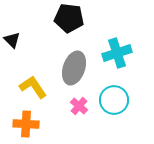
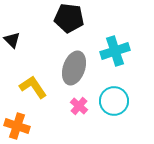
cyan cross: moved 2 px left, 2 px up
cyan circle: moved 1 px down
orange cross: moved 9 px left, 2 px down; rotated 15 degrees clockwise
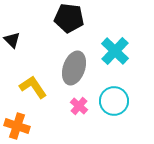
cyan cross: rotated 28 degrees counterclockwise
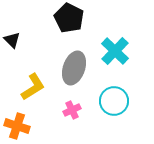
black pentagon: rotated 20 degrees clockwise
yellow L-shape: rotated 92 degrees clockwise
pink cross: moved 7 px left, 4 px down; rotated 24 degrees clockwise
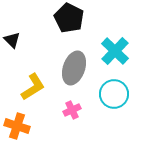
cyan circle: moved 7 px up
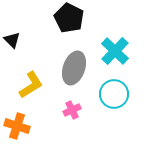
yellow L-shape: moved 2 px left, 2 px up
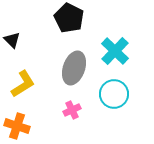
yellow L-shape: moved 8 px left, 1 px up
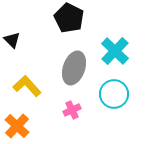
yellow L-shape: moved 4 px right, 2 px down; rotated 100 degrees counterclockwise
orange cross: rotated 25 degrees clockwise
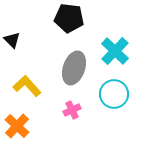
black pentagon: rotated 20 degrees counterclockwise
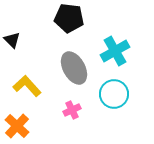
cyan cross: rotated 16 degrees clockwise
gray ellipse: rotated 48 degrees counterclockwise
